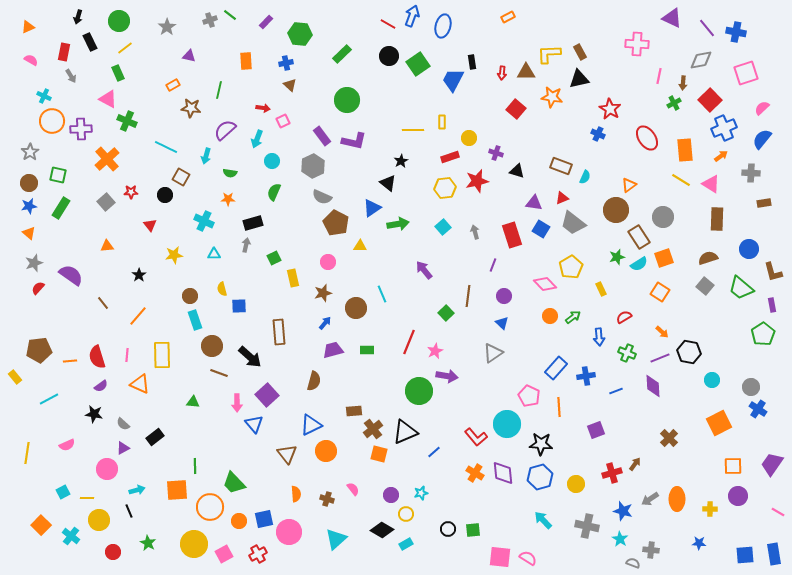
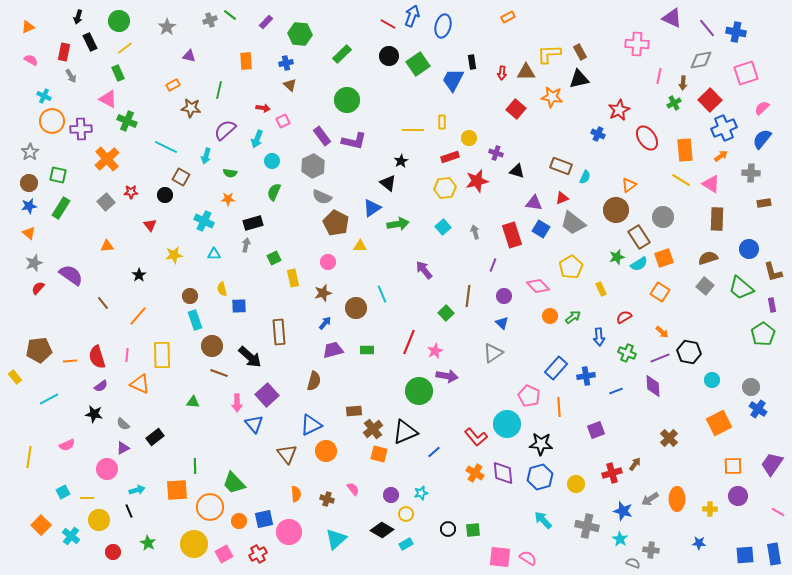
red star at (610, 109): moved 9 px right, 1 px down; rotated 15 degrees clockwise
pink diamond at (545, 284): moved 7 px left, 2 px down
yellow line at (27, 453): moved 2 px right, 4 px down
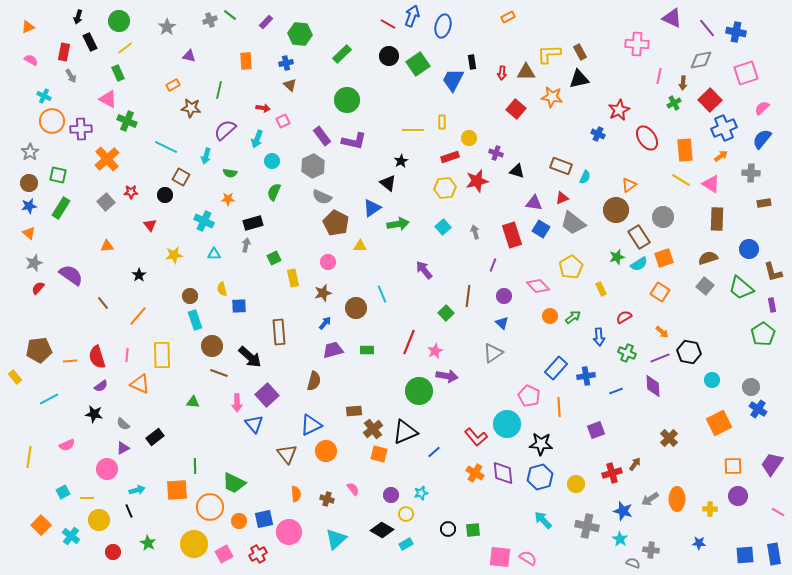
green trapezoid at (234, 483): rotated 20 degrees counterclockwise
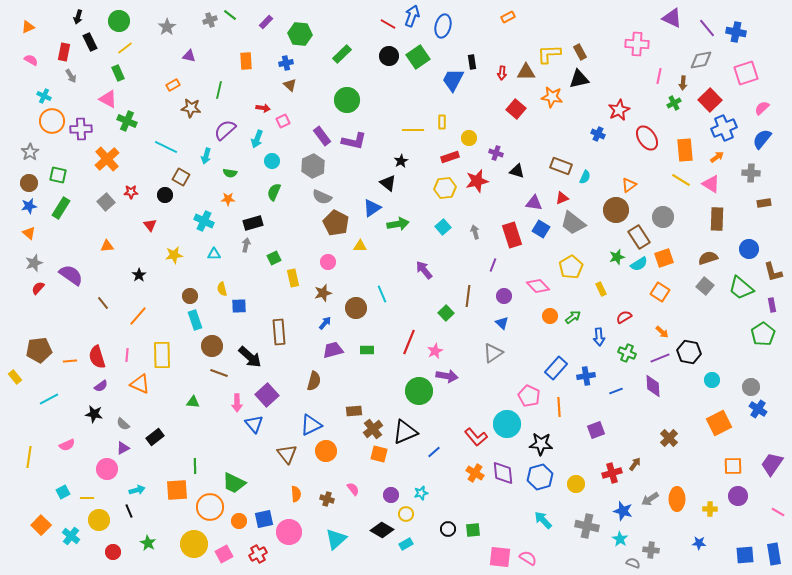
green square at (418, 64): moved 7 px up
orange arrow at (721, 156): moved 4 px left, 1 px down
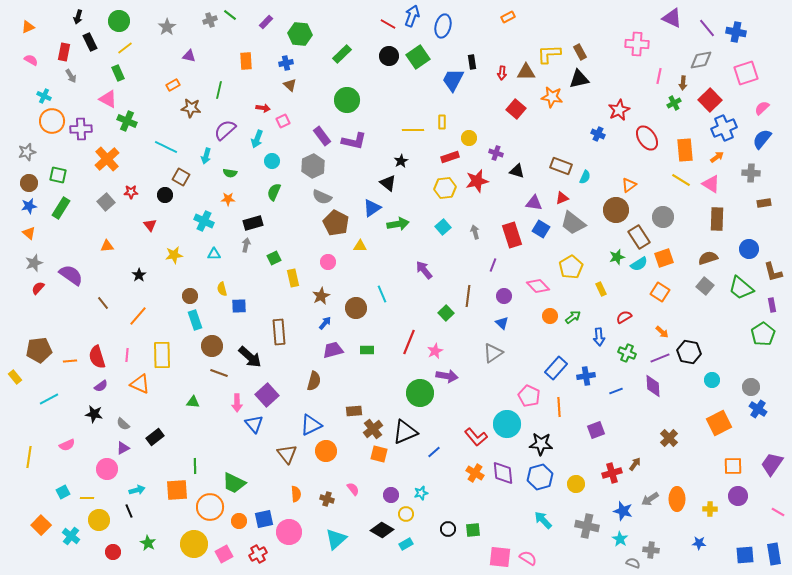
gray star at (30, 152): moved 3 px left; rotated 18 degrees clockwise
brown star at (323, 293): moved 2 px left, 3 px down; rotated 12 degrees counterclockwise
green circle at (419, 391): moved 1 px right, 2 px down
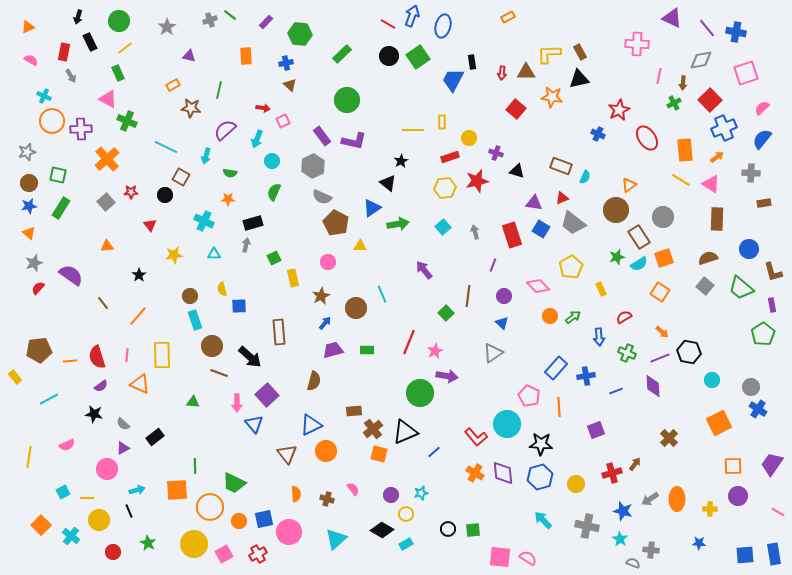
orange rectangle at (246, 61): moved 5 px up
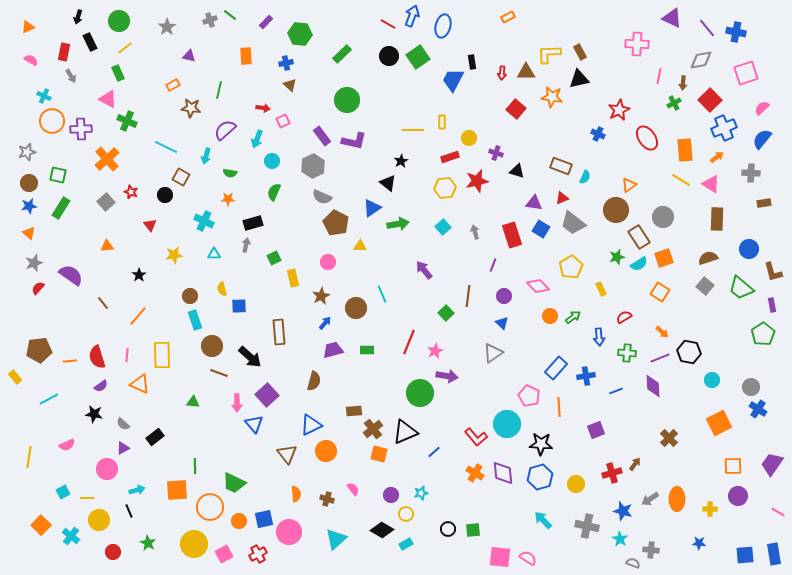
red star at (131, 192): rotated 24 degrees clockwise
green cross at (627, 353): rotated 18 degrees counterclockwise
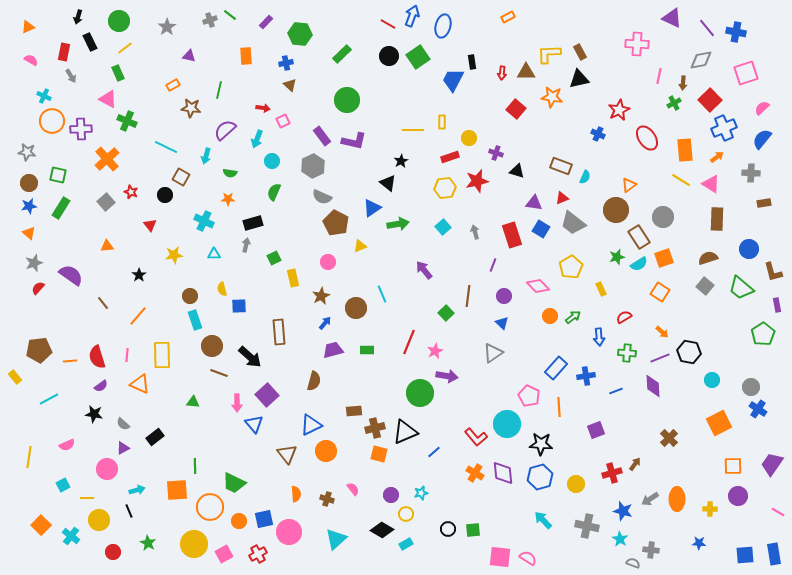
gray star at (27, 152): rotated 24 degrees clockwise
yellow triangle at (360, 246): rotated 24 degrees counterclockwise
purple rectangle at (772, 305): moved 5 px right
brown cross at (373, 429): moved 2 px right, 1 px up; rotated 24 degrees clockwise
cyan square at (63, 492): moved 7 px up
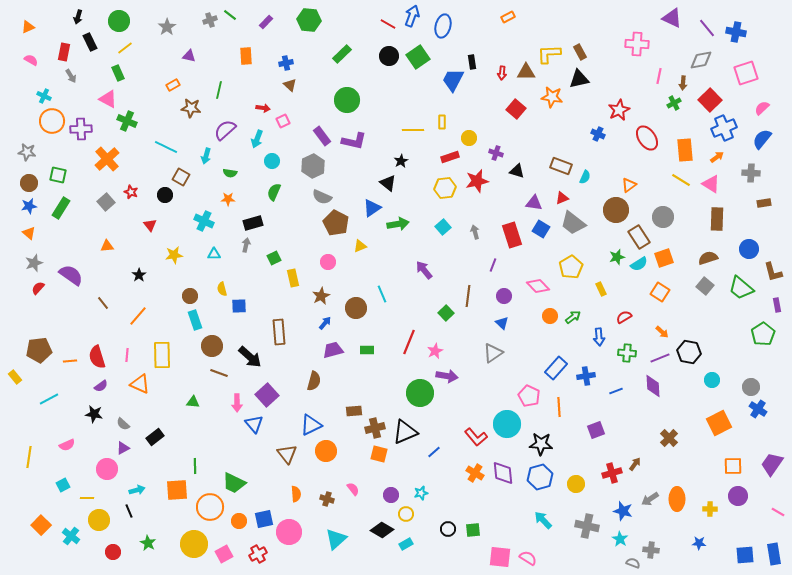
green hexagon at (300, 34): moved 9 px right, 14 px up
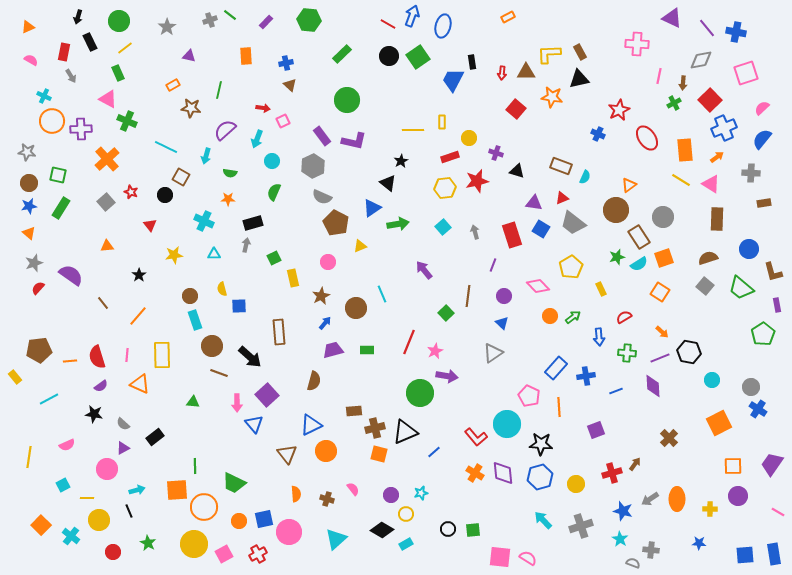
orange circle at (210, 507): moved 6 px left
gray cross at (587, 526): moved 6 px left; rotated 30 degrees counterclockwise
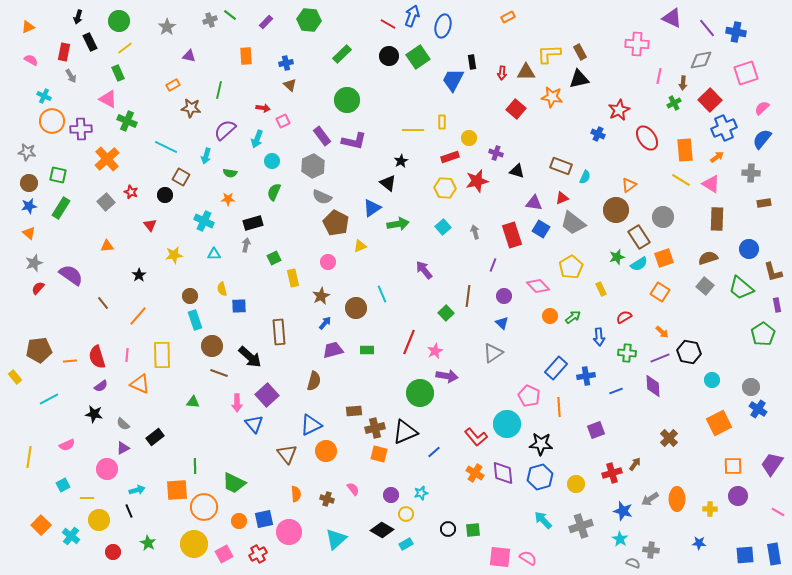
yellow hexagon at (445, 188): rotated 10 degrees clockwise
